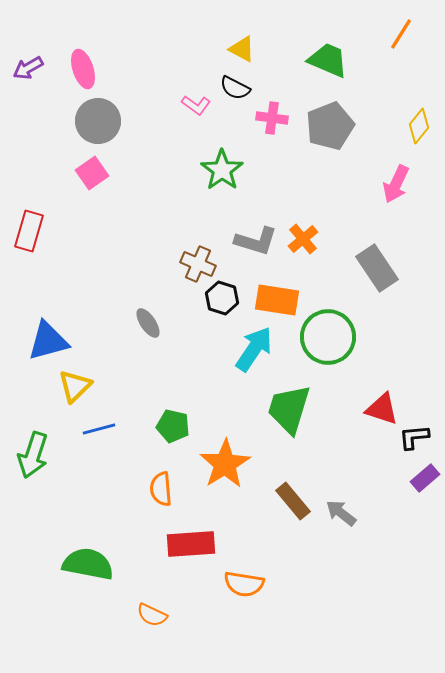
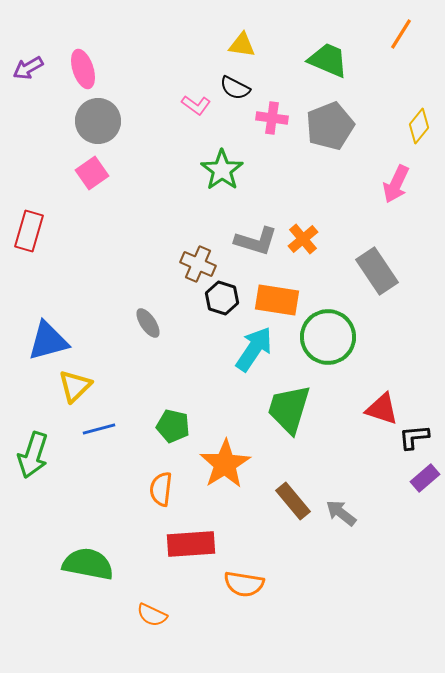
yellow triangle at (242, 49): moved 4 px up; rotated 20 degrees counterclockwise
gray rectangle at (377, 268): moved 3 px down
orange semicircle at (161, 489): rotated 12 degrees clockwise
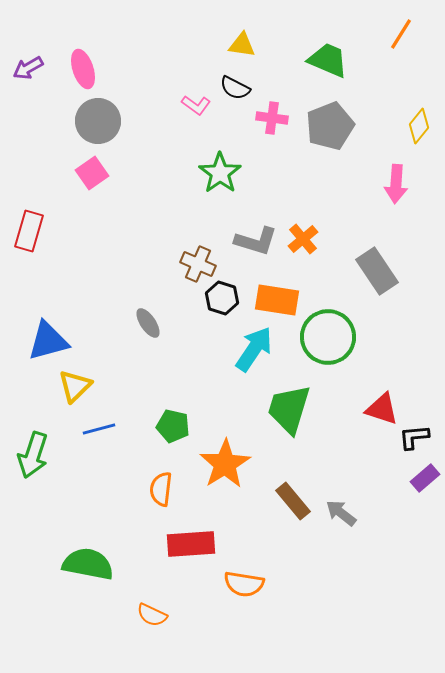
green star at (222, 170): moved 2 px left, 3 px down
pink arrow at (396, 184): rotated 21 degrees counterclockwise
